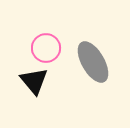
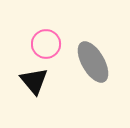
pink circle: moved 4 px up
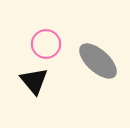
gray ellipse: moved 5 px right, 1 px up; rotated 18 degrees counterclockwise
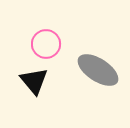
gray ellipse: moved 9 px down; rotated 9 degrees counterclockwise
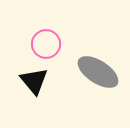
gray ellipse: moved 2 px down
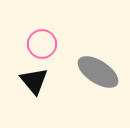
pink circle: moved 4 px left
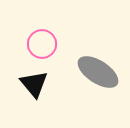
black triangle: moved 3 px down
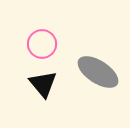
black triangle: moved 9 px right
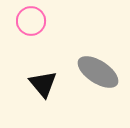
pink circle: moved 11 px left, 23 px up
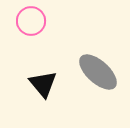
gray ellipse: rotated 9 degrees clockwise
